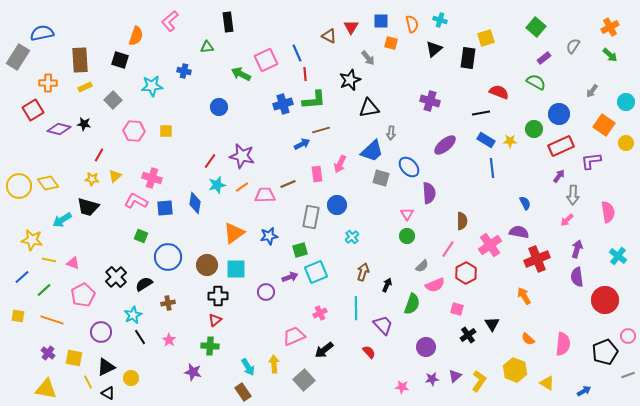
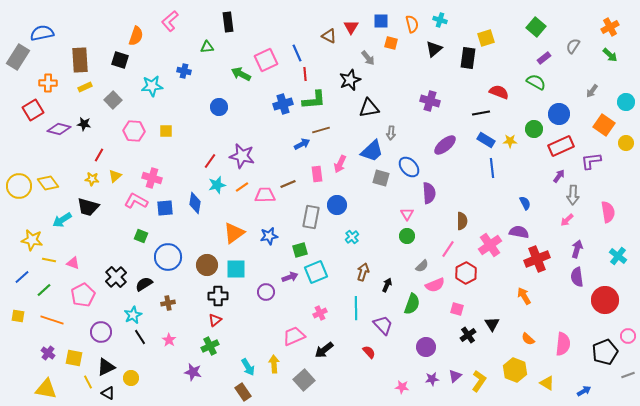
green cross at (210, 346): rotated 30 degrees counterclockwise
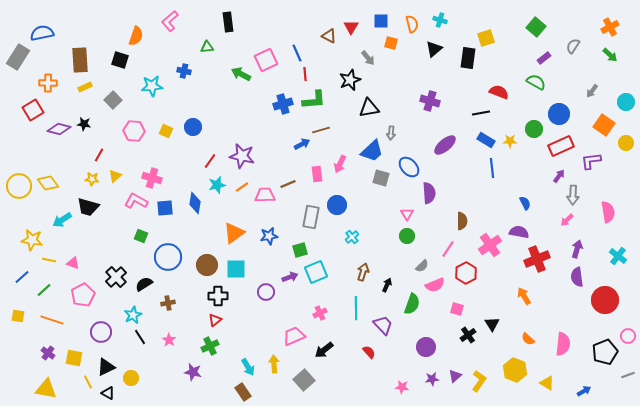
blue circle at (219, 107): moved 26 px left, 20 px down
yellow square at (166, 131): rotated 24 degrees clockwise
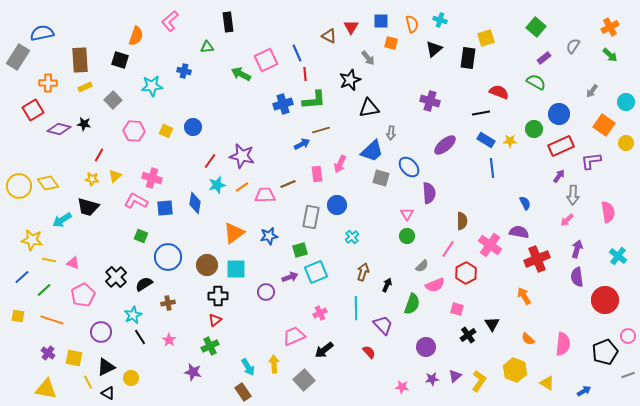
pink cross at (490, 245): rotated 20 degrees counterclockwise
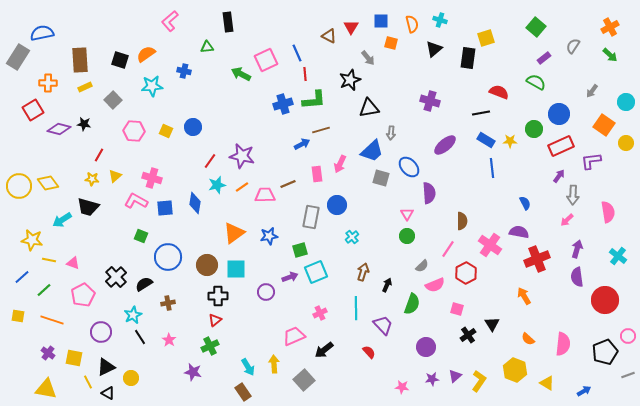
orange semicircle at (136, 36): moved 10 px right, 18 px down; rotated 144 degrees counterclockwise
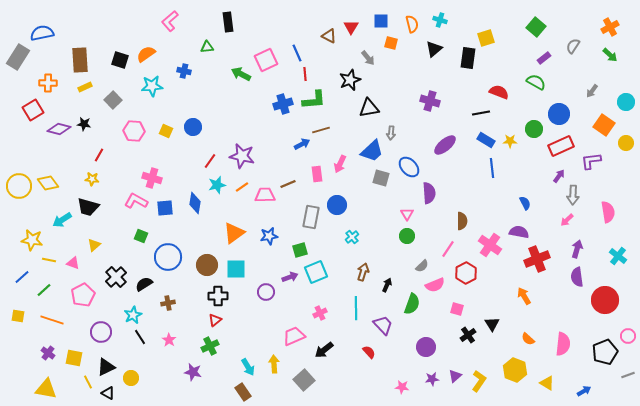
yellow triangle at (115, 176): moved 21 px left, 69 px down
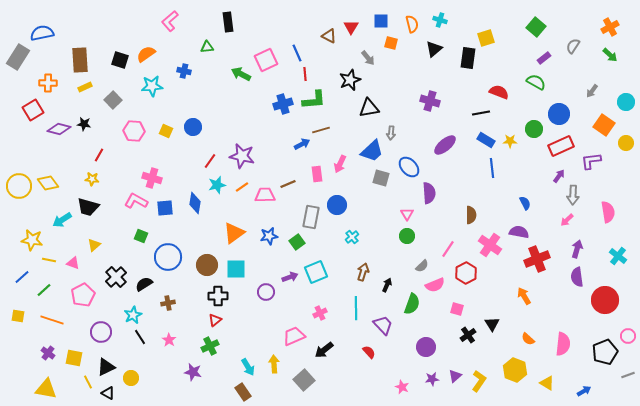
brown semicircle at (462, 221): moved 9 px right, 6 px up
green square at (300, 250): moved 3 px left, 8 px up; rotated 21 degrees counterclockwise
pink star at (402, 387): rotated 16 degrees clockwise
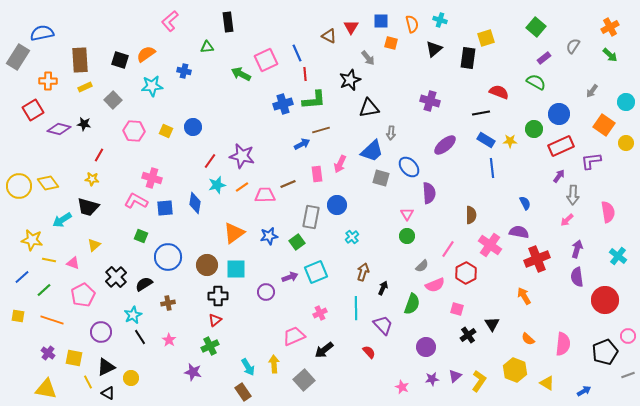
orange cross at (48, 83): moved 2 px up
black arrow at (387, 285): moved 4 px left, 3 px down
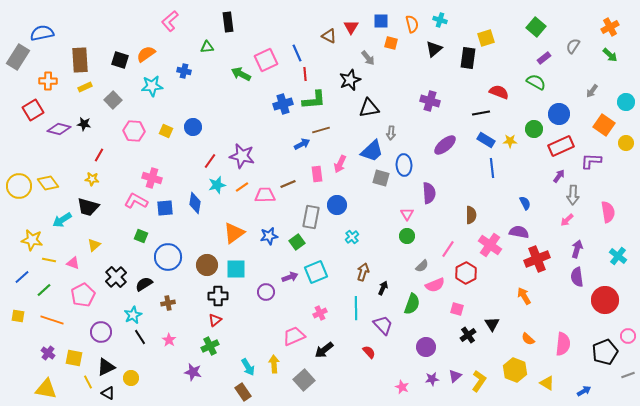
purple L-shape at (591, 161): rotated 10 degrees clockwise
blue ellipse at (409, 167): moved 5 px left, 2 px up; rotated 40 degrees clockwise
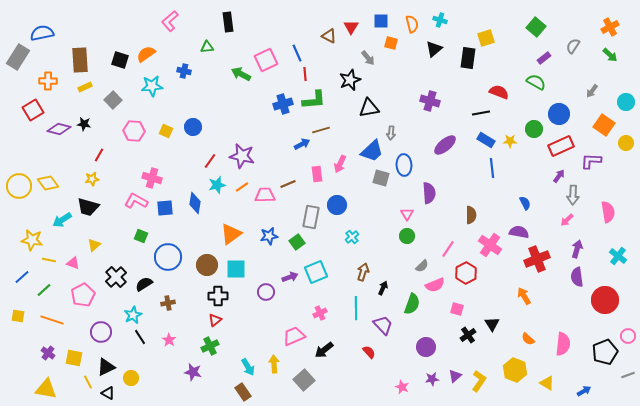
yellow star at (92, 179): rotated 16 degrees counterclockwise
orange triangle at (234, 233): moved 3 px left, 1 px down
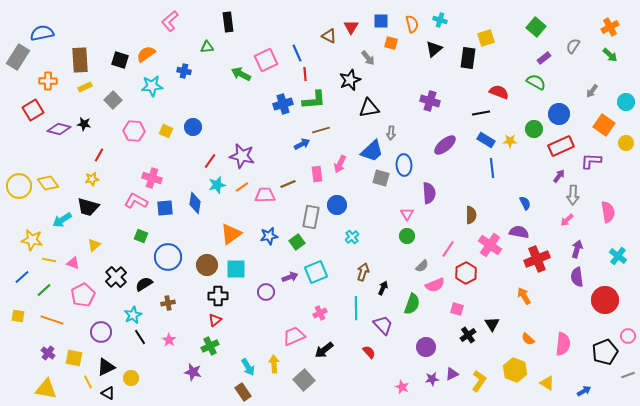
purple triangle at (455, 376): moved 3 px left, 2 px up; rotated 16 degrees clockwise
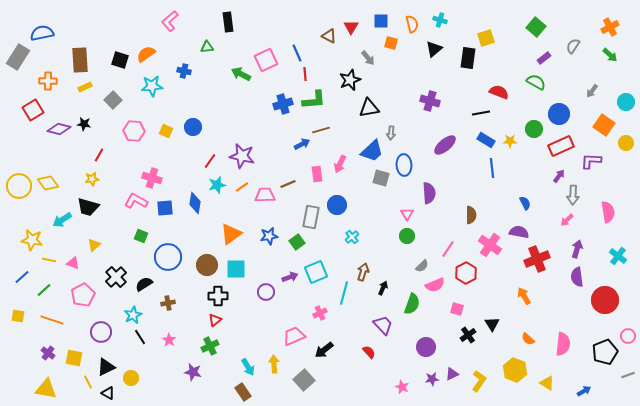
cyan line at (356, 308): moved 12 px left, 15 px up; rotated 15 degrees clockwise
